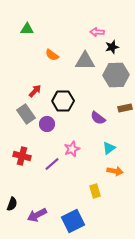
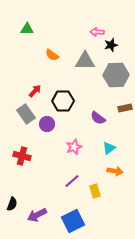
black star: moved 1 px left, 2 px up
pink star: moved 2 px right, 2 px up
purple line: moved 20 px right, 17 px down
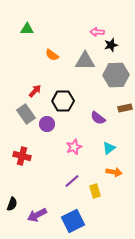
orange arrow: moved 1 px left, 1 px down
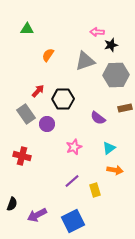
orange semicircle: moved 4 px left; rotated 88 degrees clockwise
gray triangle: rotated 20 degrees counterclockwise
red arrow: moved 3 px right
black hexagon: moved 2 px up
orange arrow: moved 1 px right, 2 px up
yellow rectangle: moved 1 px up
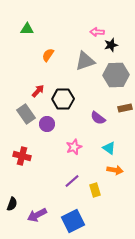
cyan triangle: rotated 48 degrees counterclockwise
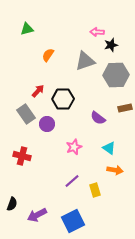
green triangle: rotated 16 degrees counterclockwise
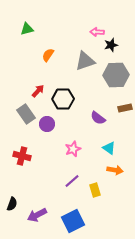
pink star: moved 1 px left, 2 px down
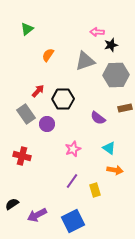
green triangle: rotated 24 degrees counterclockwise
purple line: rotated 14 degrees counterclockwise
black semicircle: rotated 144 degrees counterclockwise
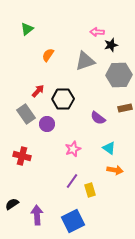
gray hexagon: moved 3 px right
yellow rectangle: moved 5 px left
purple arrow: rotated 114 degrees clockwise
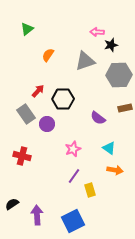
purple line: moved 2 px right, 5 px up
